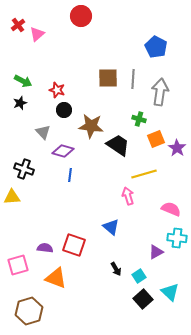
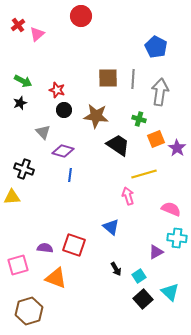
brown star: moved 5 px right, 10 px up
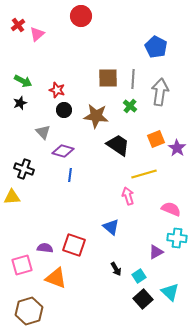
green cross: moved 9 px left, 13 px up; rotated 24 degrees clockwise
pink square: moved 4 px right
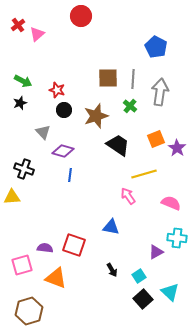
brown star: rotated 25 degrees counterclockwise
pink arrow: rotated 18 degrees counterclockwise
pink semicircle: moved 6 px up
blue triangle: rotated 30 degrees counterclockwise
black arrow: moved 4 px left, 1 px down
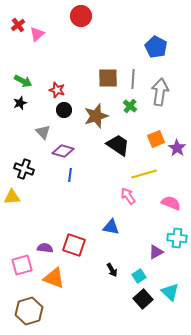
orange triangle: moved 2 px left
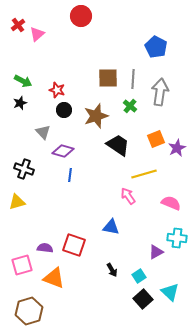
purple star: rotated 12 degrees clockwise
yellow triangle: moved 5 px right, 5 px down; rotated 12 degrees counterclockwise
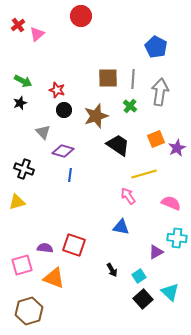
blue triangle: moved 10 px right
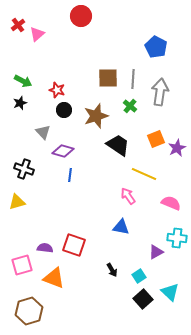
yellow line: rotated 40 degrees clockwise
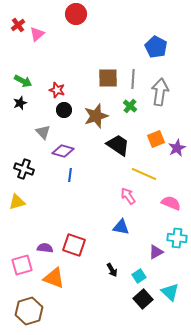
red circle: moved 5 px left, 2 px up
